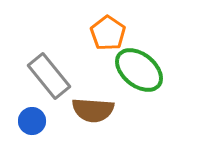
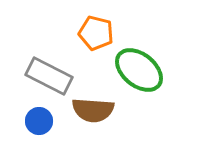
orange pentagon: moved 12 px left; rotated 20 degrees counterclockwise
gray rectangle: rotated 24 degrees counterclockwise
blue circle: moved 7 px right
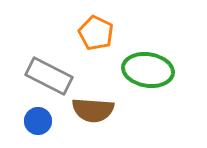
orange pentagon: rotated 12 degrees clockwise
green ellipse: moved 9 px right; rotated 30 degrees counterclockwise
blue circle: moved 1 px left
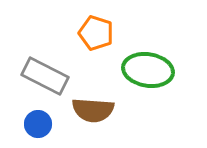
orange pentagon: rotated 8 degrees counterclockwise
gray rectangle: moved 4 px left
blue circle: moved 3 px down
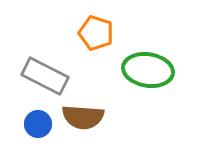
brown semicircle: moved 10 px left, 7 px down
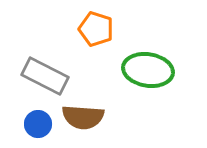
orange pentagon: moved 4 px up
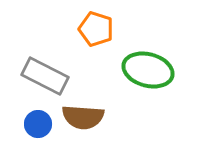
green ellipse: rotated 6 degrees clockwise
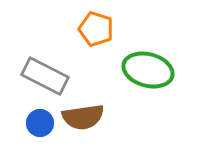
brown semicircle: rotated 12 degrees counterclockwise
blue circle: moved 2 px right, 1 px up
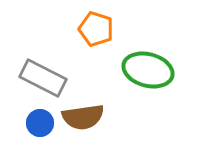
gray rectangle: moved 2 px left, 2 px down
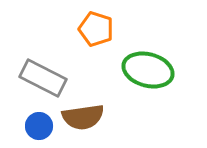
blue circle: moved 1 px left, 3 px down
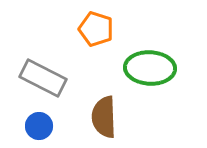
green ellipse: moved 2 px right, 2 px up; rotated 12 degrees counterclockwise
brown semicircle: moved 21 px right; rotated 96 degrees clockwise
